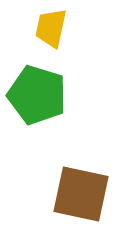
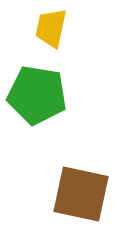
green pentagon: rotated 8 degrees counterclockwise
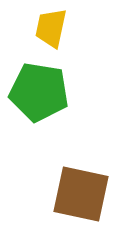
green pentagon: moved 2 px right, 3 px up
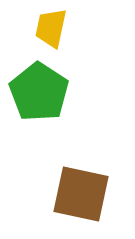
green pentagon: rotated 24 degrees clockwise
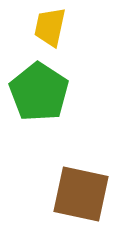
yellow trapezoid: moved 1 px left, 1 px up
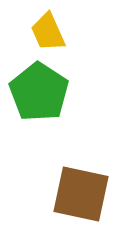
yellow trapezoid: moved 2 px left, 5 px down; rotated 36 degrees counterclockwise
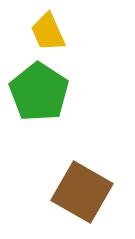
brown square: moved 1 px right, 2 px up; rotated 18 degrees clockwise
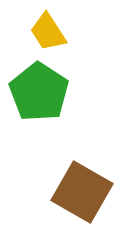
yellow trapezoid: rotated 9 degrees counterclockwise
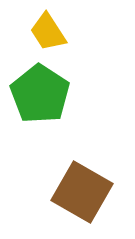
green pentagon: moved 1 px right, 2 px down
